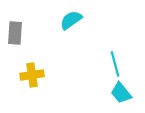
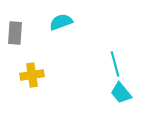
cyan semicircle: moved 10 px left, 2 px down; rotated 15 degrees clockwise
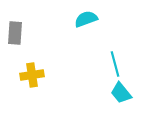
cyan semicircle: moved 25 px right, 3 px up
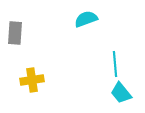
cyan line: rotated 10 degrees clockwise
yellow cross: moved 5 px down
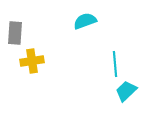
cyan semicircle: moved 1 px left, 2 px down
yellow cross: moved 19 px up
cyan trapezoid: moved 5 px right, 2 px up; rotated 85 degrees clockwise
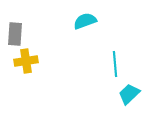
gray rectangle: moved 1 px down
yellow cross: moved 6 px left
cyan trapezoid: moved 3 px right, 3 px down
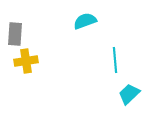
cyan line: moved 4 px up
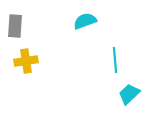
gray rectangle: moved 8 px up
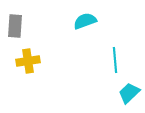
yellow cross: moved 2 px right
cyan trapezoid: moved 1 px up
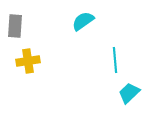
cyan semicircle: moved 2 px left; rotated 15 degrees counterclockwise
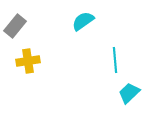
gray rectangle: rotated 35 degrees clockwise
